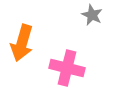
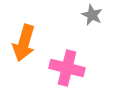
orange arrow: moved 2 px right
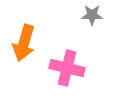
gray star: rotated 25 degrees counterclockwise
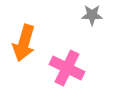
pink cross: rotated 12 degrees clockwise
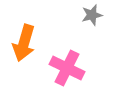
gray star: rotated 15 degrees counterclockwise
